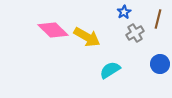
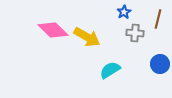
gray cross: rotated 36 degrees clockwise
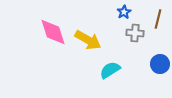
pink diamond: moved 2 px down; rotated 28 degrees clockwise
yellow arrow: moved 1 px right, 3 px down
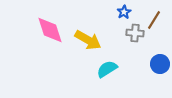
brown line: moved 4 px left, 1 px down; rotated 18 degrees clockwise
pink diamond: moved 3 px left, 2 px up
cyan semicircle: moved 3 px left, 1 px up
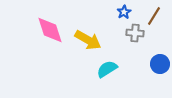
brown line: moved 4 px up
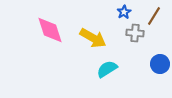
yellow arrow: moved 5 px right, 2 px up
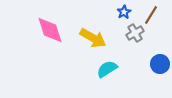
brown line: moved 3 px left, 1 px up
gray cross: rotated 36 degrees counterclockwise
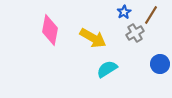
pink diamond: rotated 28 degrees clockwise
